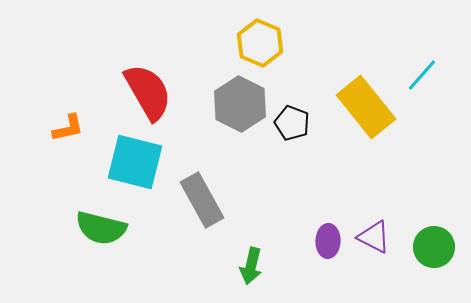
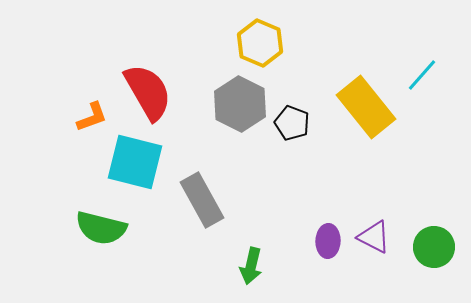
orange L-shape: moved 24 px right, 11 px up; rotated 8 degrees counterclockwise
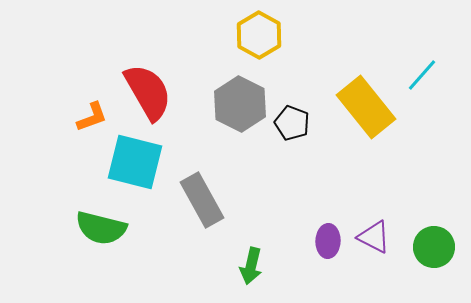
yellow hexagon: moved 1 px left, 8 px up; rotated 6 degrees clockwise
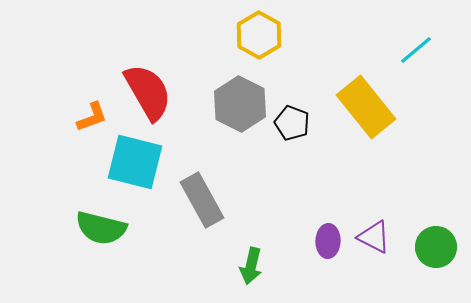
cyan line: moved 6 px left, 25 px up; rotated 9 degrees clockwise
green circle: moved 2 px right
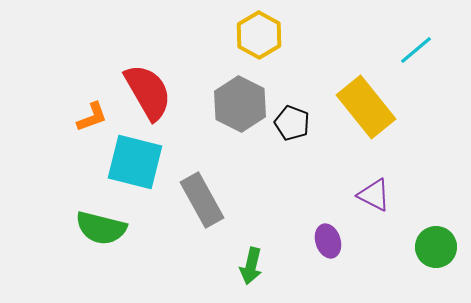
purple triangle: moved 42 px up
purple ellipse: rotated 20 degrees counterclockwise
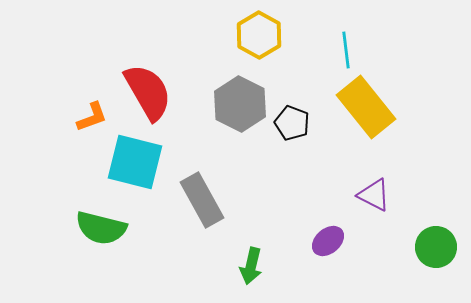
cyan line: moved 70 px left; rotated 57 degrees counterclockwise
purple ellipse: rotated 68 degrees clockwise
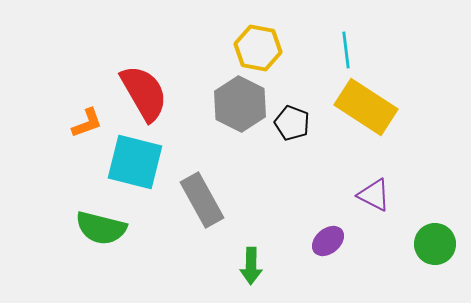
yellow hexagon: moved 1 px left, 13 px down; rotated 18 degrees counterclockwise
red semicircle: moved 4 px left, 1 px down
yellow rectangle: rotated 18 degrees counterclockwise
orange L-shape: moved 5 px left, 6 px down
green circle: moved 1 px left, 3 px up
green arrow: rotated 12 degrees counterclockwise
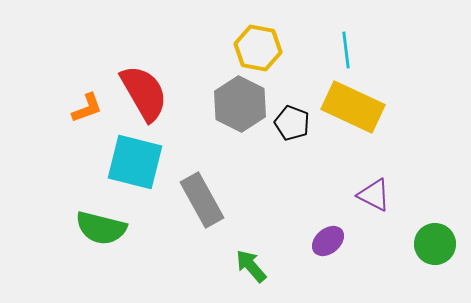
yellow rectangle: moved 13 px left; rotated 8 degrees counterclockwise
orange L-shape: moved 15 px up
green arrow: rotated 138 degrees clockwise
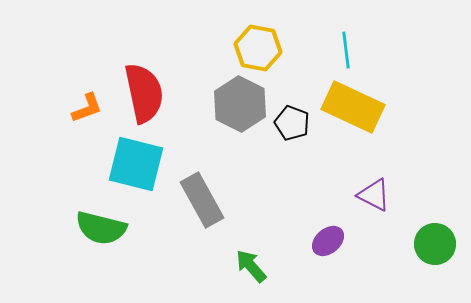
red semicircle: rotated 18 degrees clockwise
cyan square: moved 1 px right, 2 px down
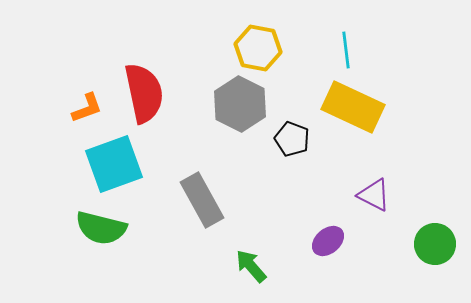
black pentagon: moved 16 px down
cyan square: moved 22 px left; rotated 34 degrees counterclockwise
